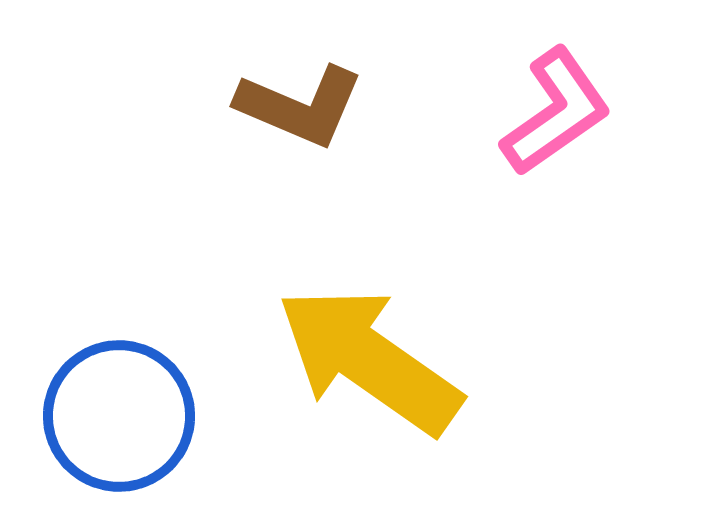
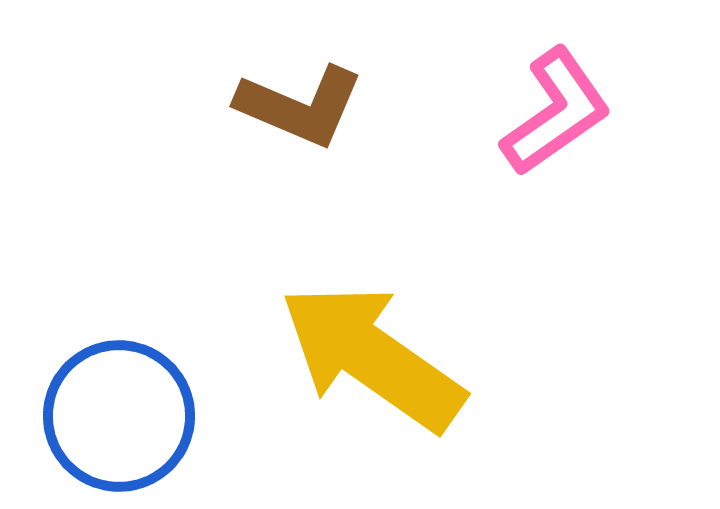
yellow arrow: moved 3 px right, 3 px up
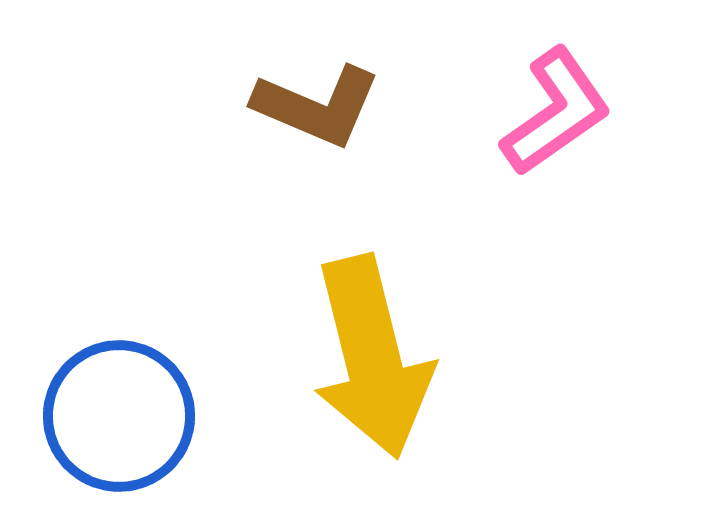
brown L-shape: moved 17 px right
yellow arrow: rotated 139 degrees counterclockwise
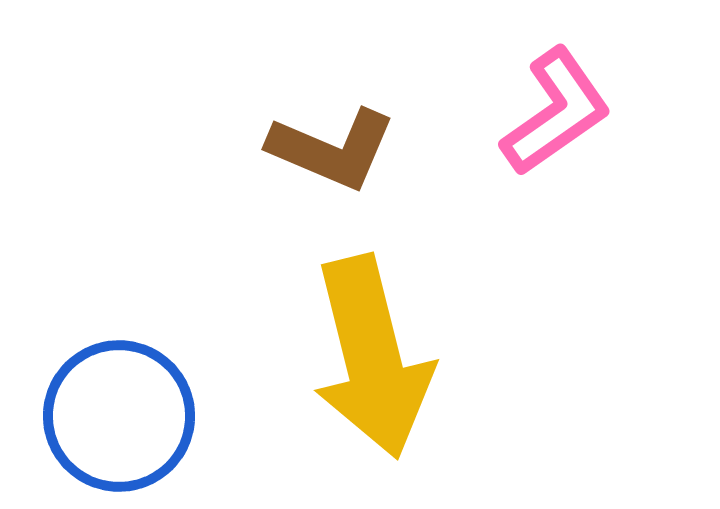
brown L-shape: moved 15 px right, 43 px down
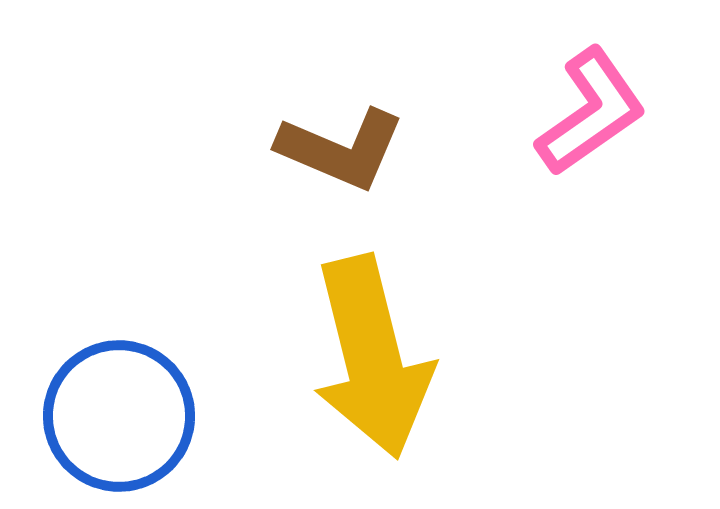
pink L-shape: moved 35 px right
brown L-shape: moved 9 px right
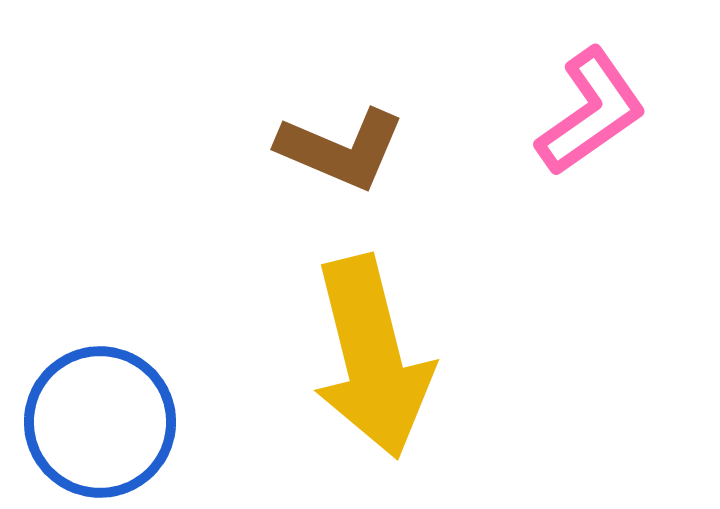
blue circle: moved 19 px left, 6 px down
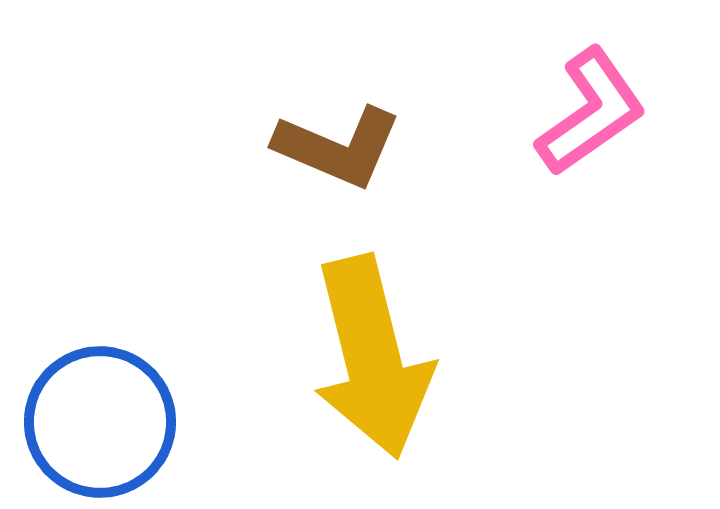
brown L-shape: moved 3 px left, 2 px up
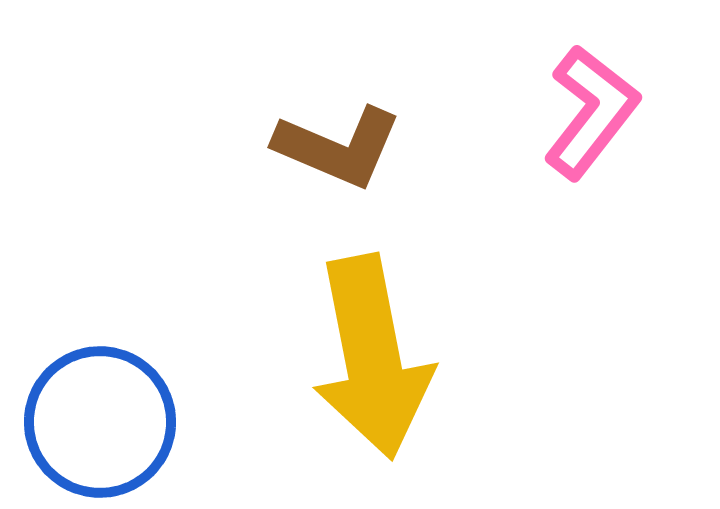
pink L-shape: rotated 17 degrees counterclockwise
yellow arrow: rotated 3 degrees clockwise
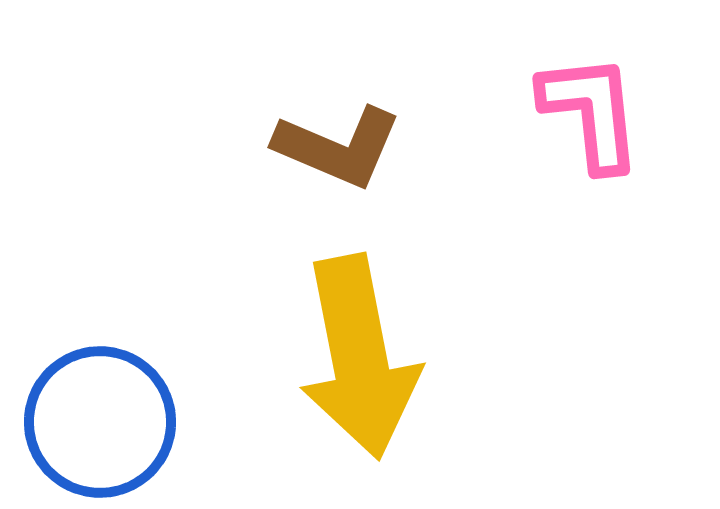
pink L-shape: rotated 44 degrees counterclockwise
yellow arrow: moved 13 px left
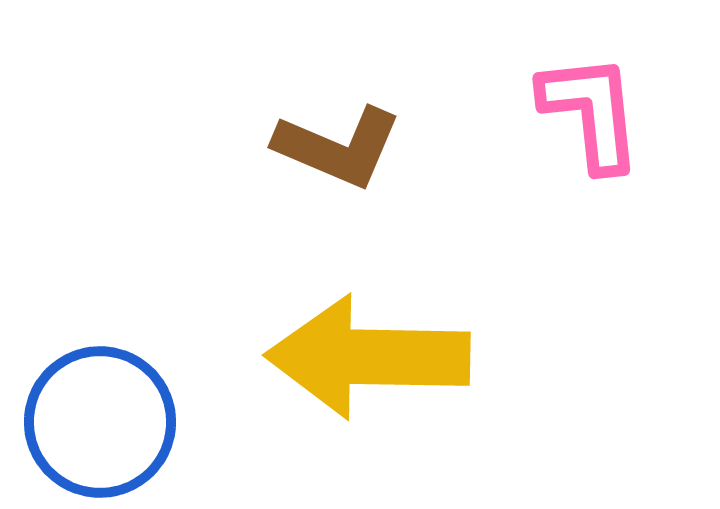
yellow arrow: moved 9 px right; rotated 102 degrees clockwise
